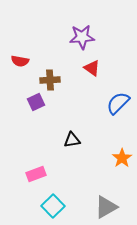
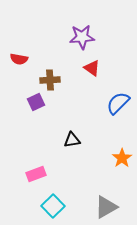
red semicircle: moved 1 px left, 2 px up
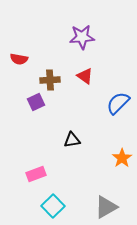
red triangle: moved 7 px left, 8 px down
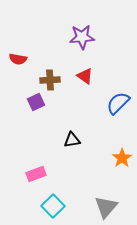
red semicircle: moved 1 px left
gray triangle: rotated 20 degrees counterclockwise
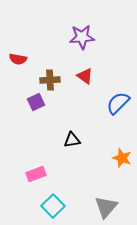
orange star: rotated 18 degrees counterclockwise
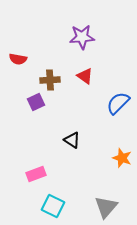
black triangle: rotated 42 degrees clockwise
cyan square: rotated 20 degrees counterclockwise
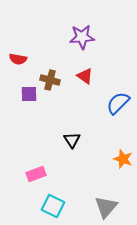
brown cross: rotated 18 degrees clockwise
purple square: moved 7 px left, 8 px up; rotated 24 degrees clockwise
black triangle: rotated 24 degrees clockwise
orange star: moved 1 px right, 1 px down
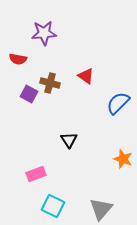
purple star: moved 38 px left, 4 px up
red triangle: moved 1 px right
brown cross: moved 3 px down
purple square: rotated 30 degrees clockwise
black triangle: moved 3 px left
gray triangle: moved 5 px left, 2 px down
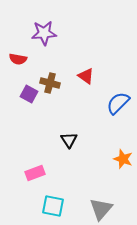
pink rectangle: moved 1 px left, 1 px up
cyan square: rotated 15 degrees counterclockwise
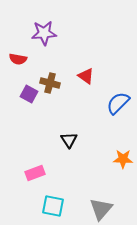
orange star: rotated 18 degrees counterclockwise
